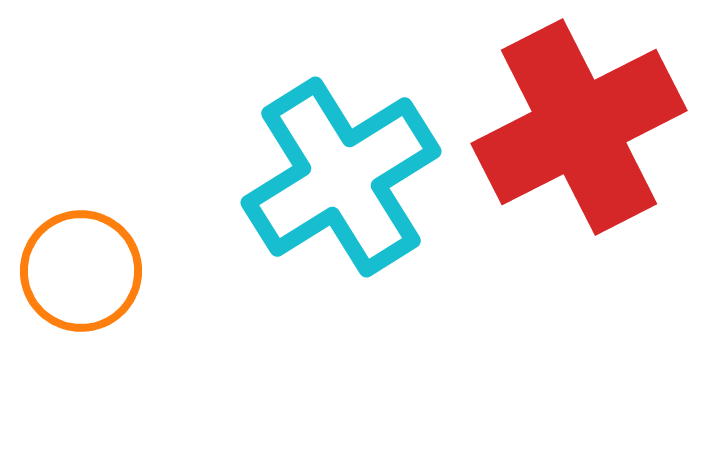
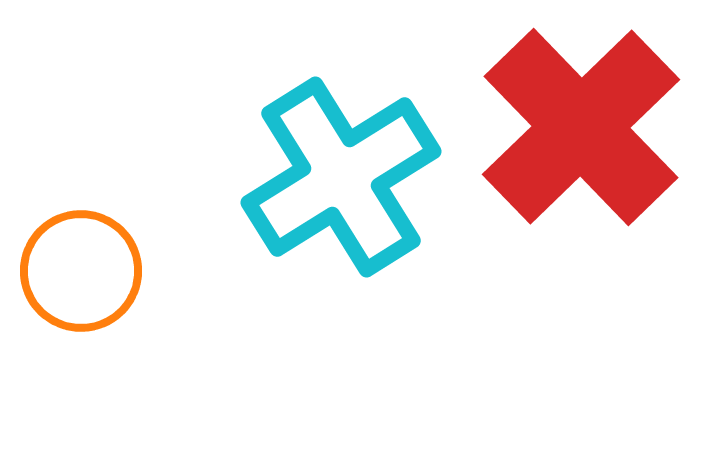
red cross: moved 2 px right; rotated 17 degrees counterclockwise
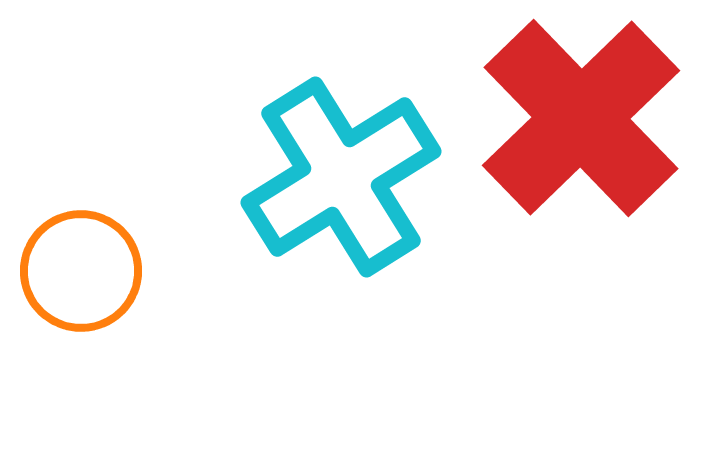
red cross: moved 9 px up
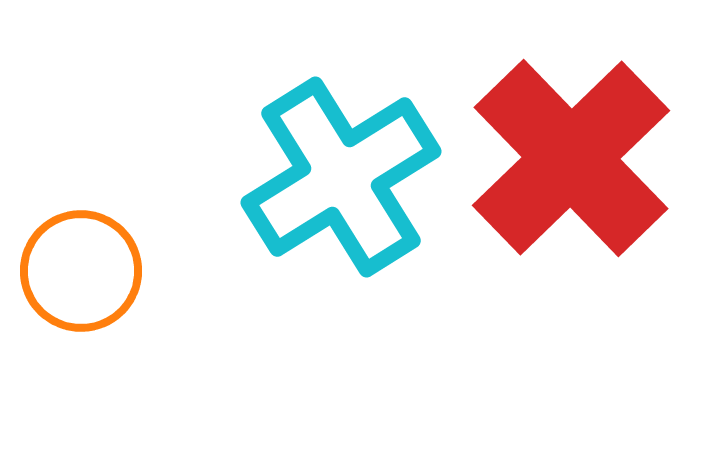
red cross: moved 10 px left, 40 px down
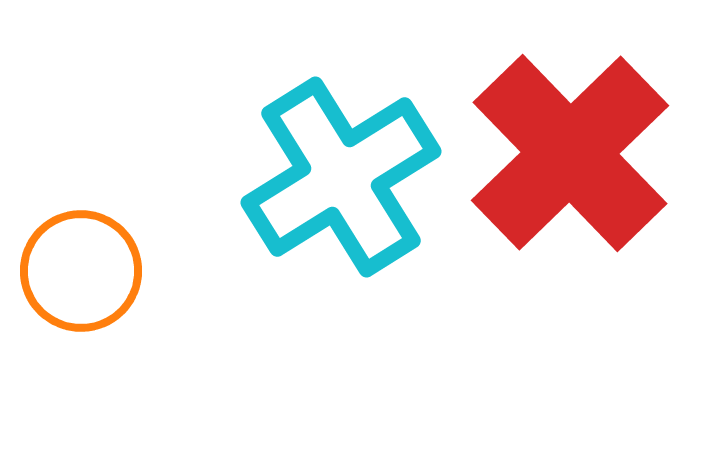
red cross: moved 1 px left, 5 px up
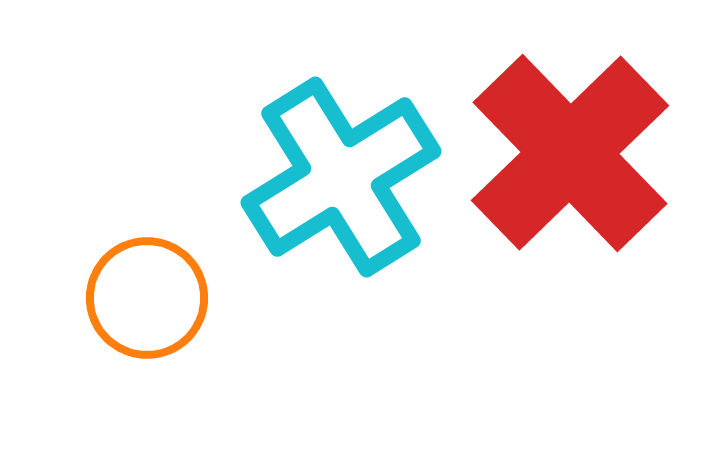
orange circle: moved 66 px right, 27 px down
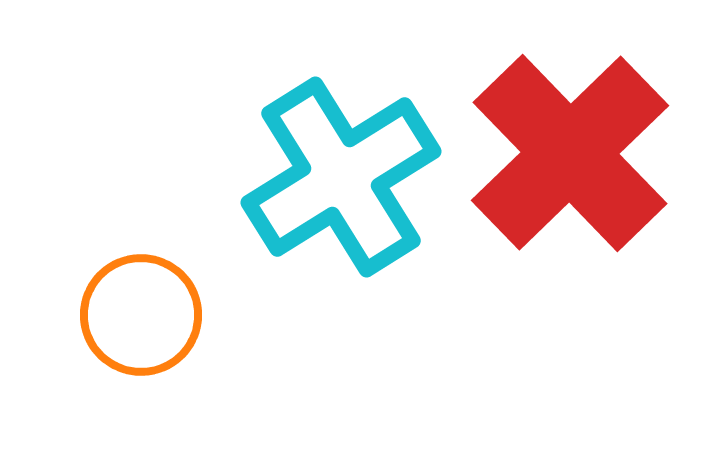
orange circle: moved 6 px left, 17 px down
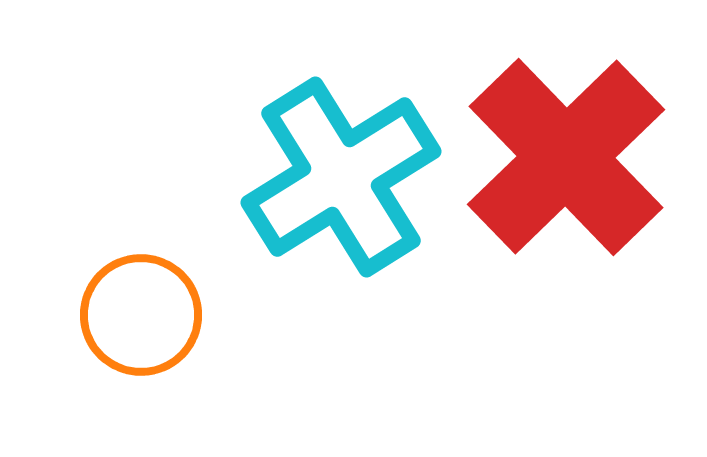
red cross: moved 4 px left, 4 px down
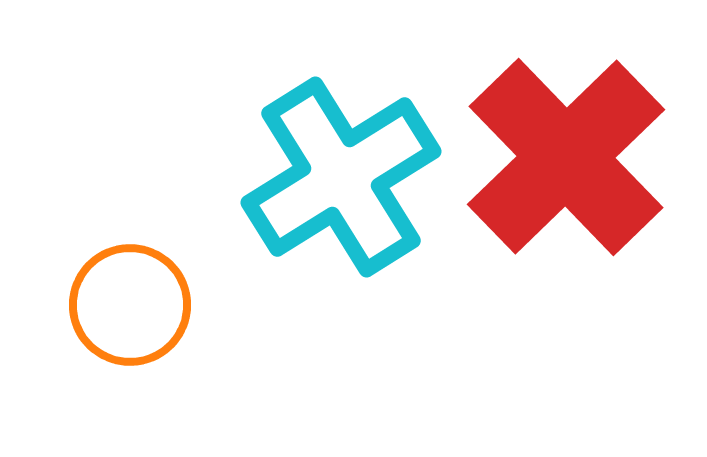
orange circle: moved 11 px left, 10 px up
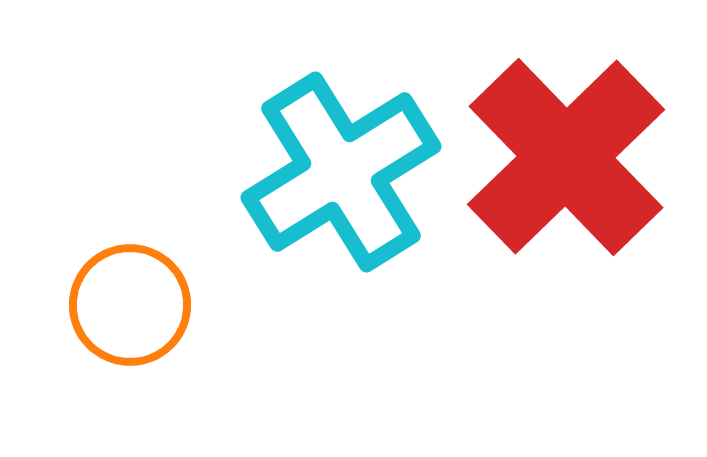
cyan cross: moved 5 px up
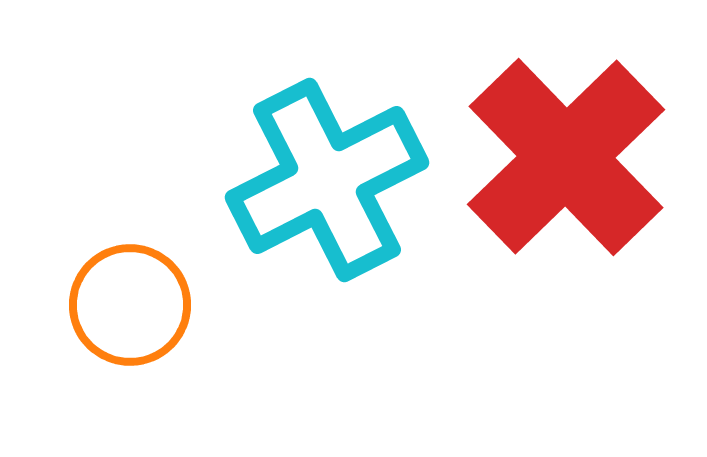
cyan cross: moved 14 px left, 8 px down; rotated 5 degrees clockwise
